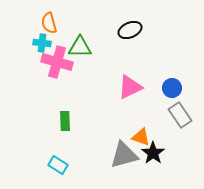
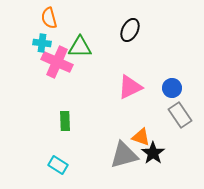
orange semicircle: moved 5 px up
black ellipse: rotated 40 degrees counterclockwise
pink cross: rotated 8 degrees clockwise
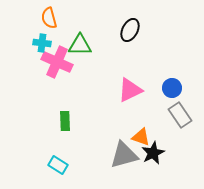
green triangle: moved 2 px up
pink triangle: moved 3 px down
black star: rotated 10 degrees clockwise
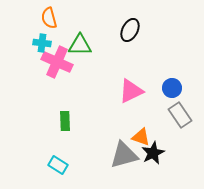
pink triangle: moved 1 px right, 1 px down
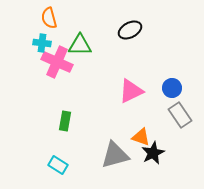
black ellipse: rotated 35 degrees clockwise
green rectangle: rotated 12 degrees clockwise
gray triangle: moved 9 px left
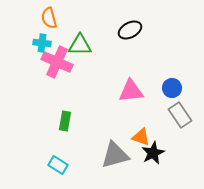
pink triangle: rotated 20 degrees clockwise
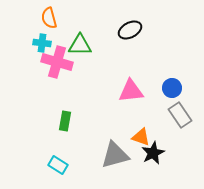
pink cross: rotated 8 degrees counterclockwise
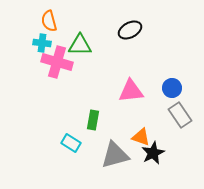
orange semicircle: moved 3 px down
green rectangle: moved 28 px right, 1 px up
cyan rectangle: moved 13 px right, 22 px up
